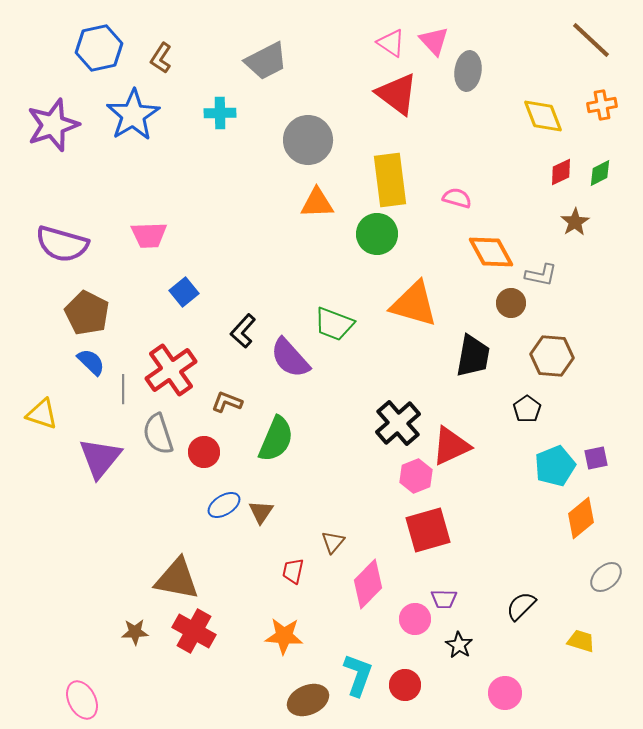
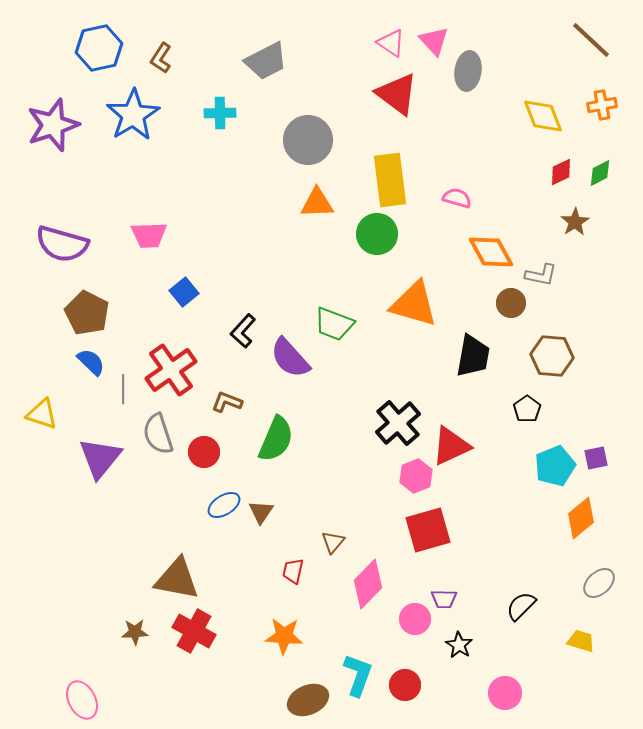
gray ellipse at (606, 577): moved 7 px left, 6 px down
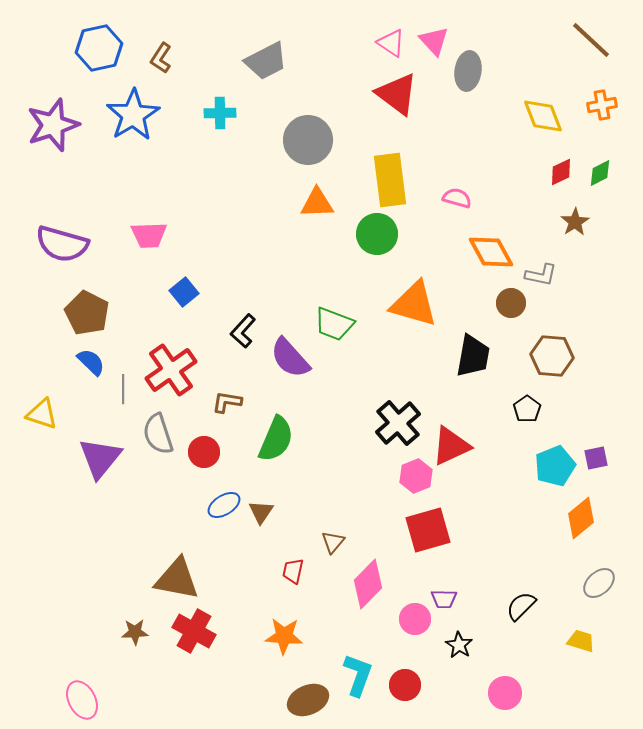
brown L-shape at (227, 402): rotated 12 degrees counterclockwise
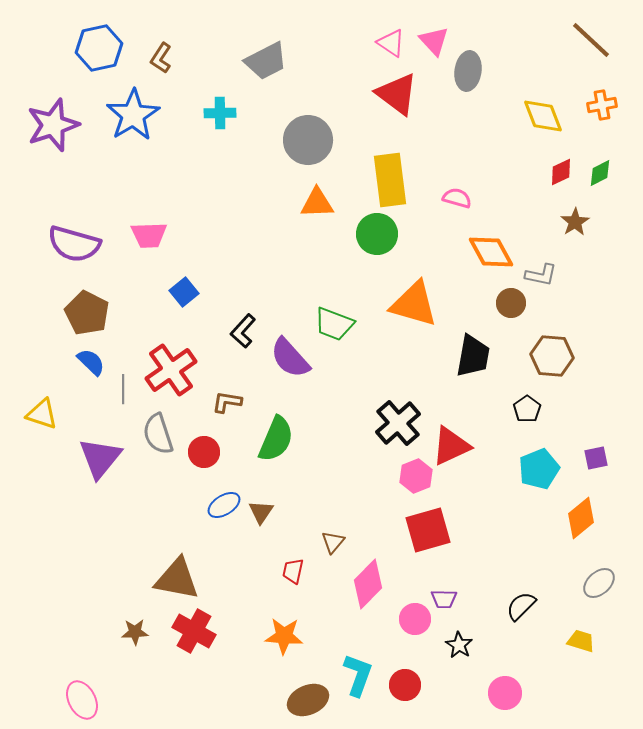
purple semicircle at (62, 244): moved 12 px right
cyan pentagon at (555, 466): moved 16 px left, 3 px down
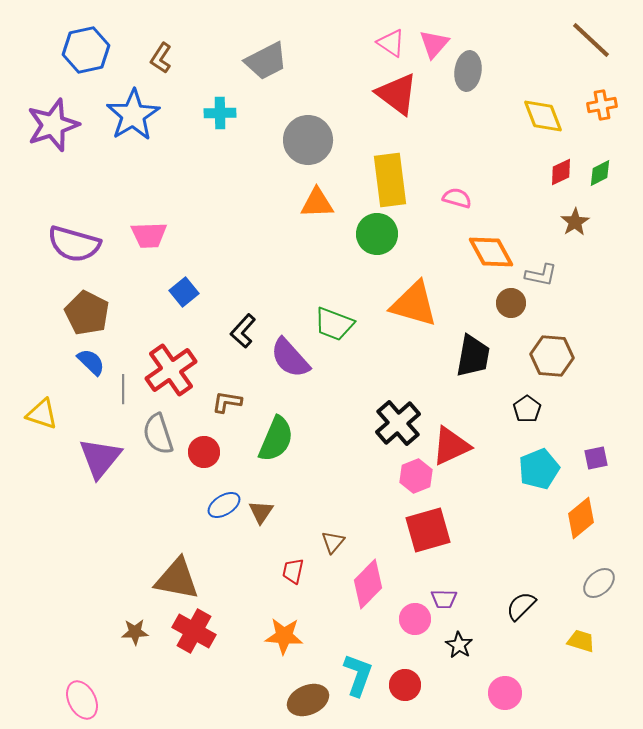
pink triangle at (434, 41): moved 3 px down; rotated 24 degrees clockwise
blue hexagon at (99, 48): moved 13 px left, 2 px down
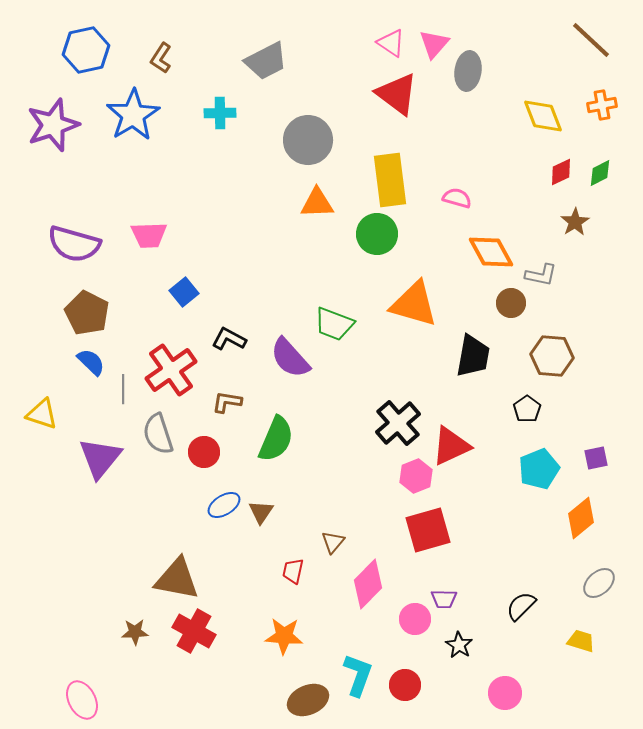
black L-shape at (243, 331): moved 14 px left, 8 px down; rotated 76 degrees clockwise
